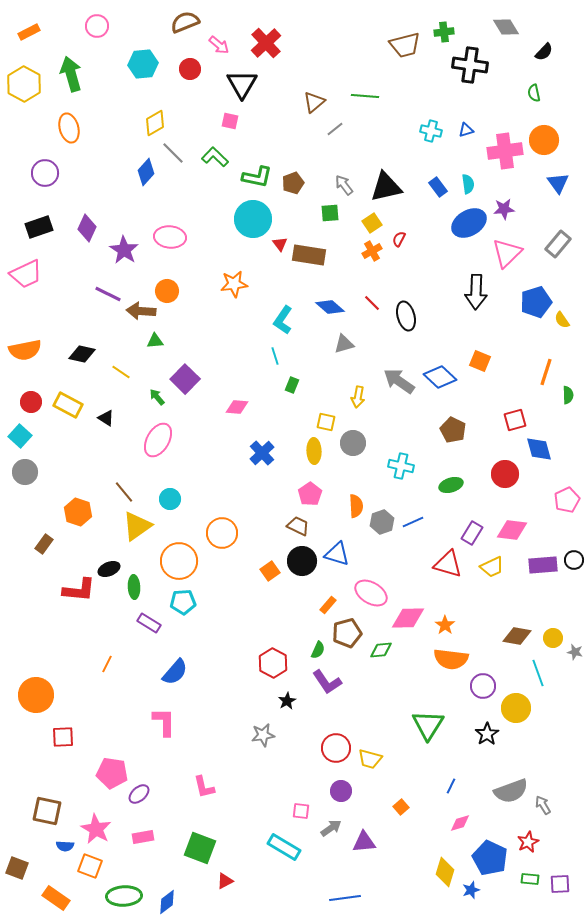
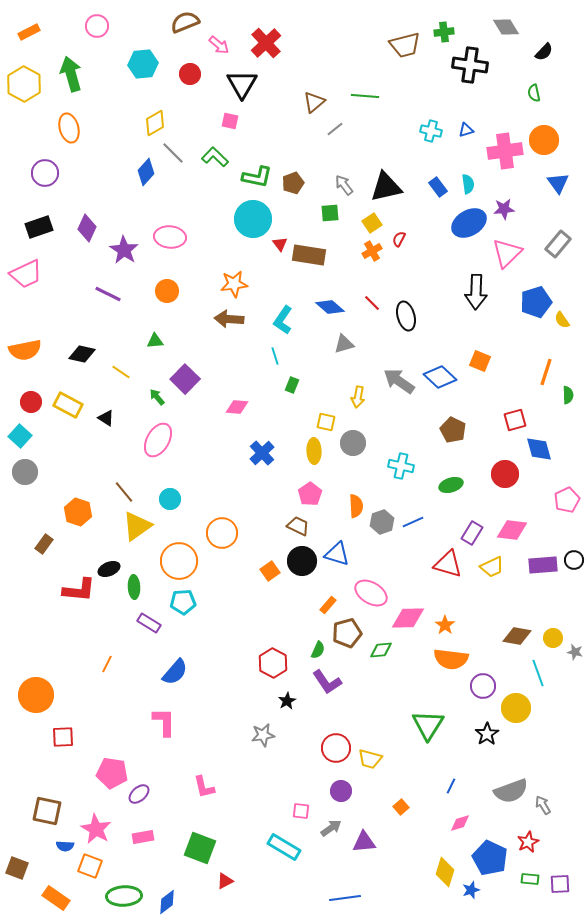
red circle at (190, 69): moved 5 px down
brown arrow at (141, 311): moved 88 px right, 8 px down
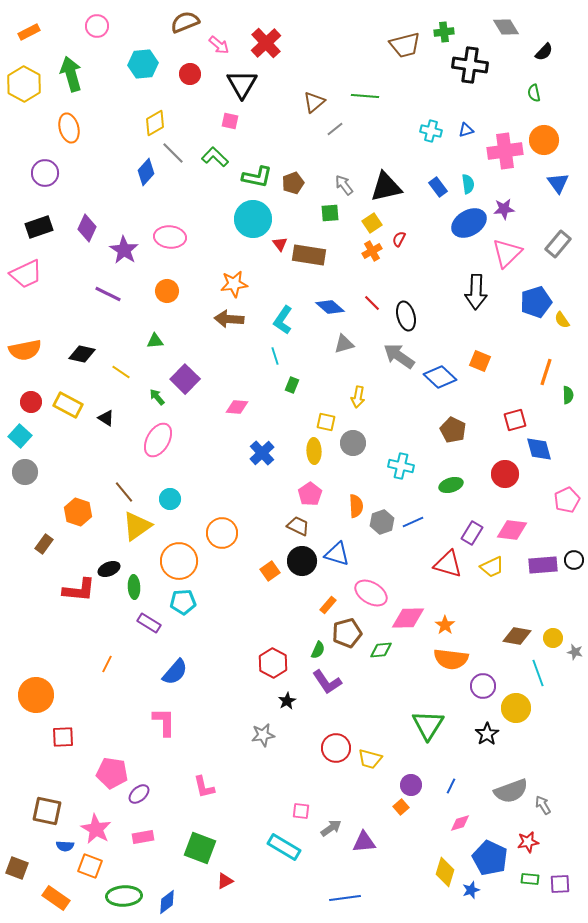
gray arrow at (399, 381): moved 25 px up
purple circle at (341, 791): moved 70 px right, 6 px up
red star at (528, 842): rotated 15 degrees clockwise
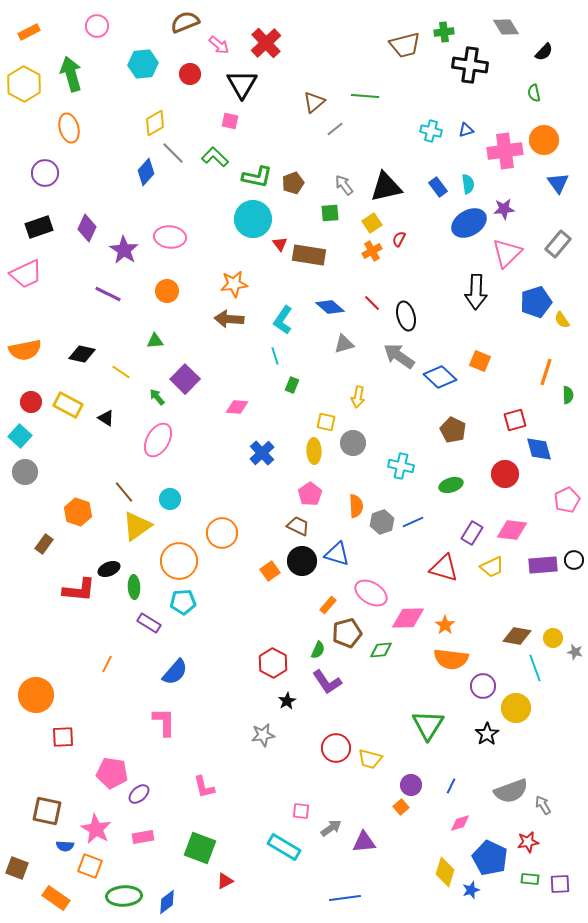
red triangle at (448, 564): moved 4 px left, 4 px down
cyan line at (538, 673): moved 3 px left, 5 px up
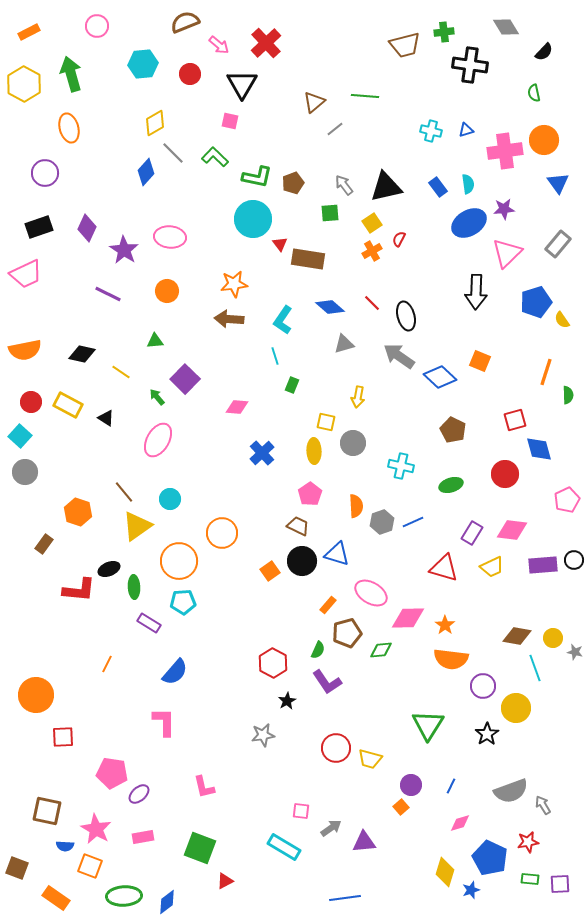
brown rectangle at (309, 255): moved 1 px left, 4 px down
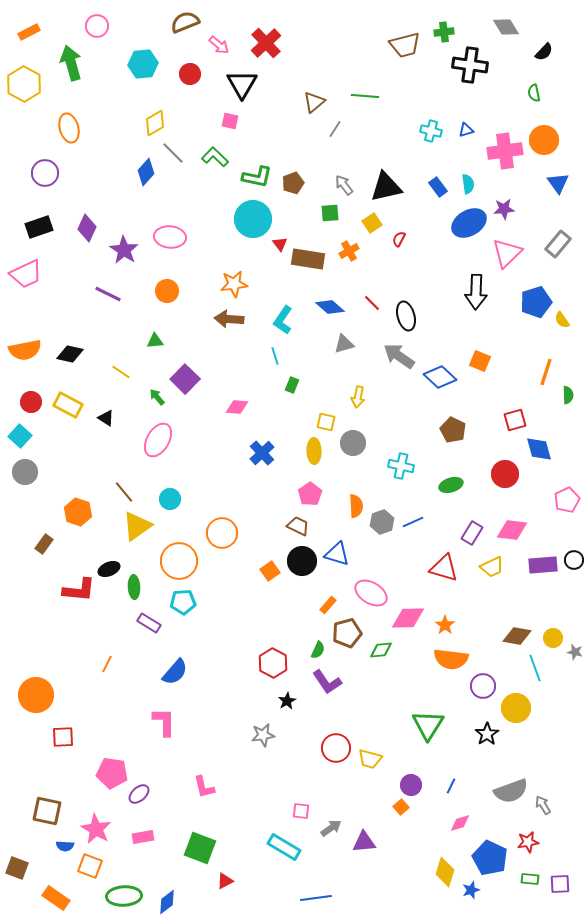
green arrow at (71, 74): moved 11 px up
gray line at (335, 129): rotated 18 degrees counterclockwise
orange cross at (372, 251): moved 23 px left
black diamond at (82, 354): moved 12 px left
blue line at (345, 898): moved 29 px left
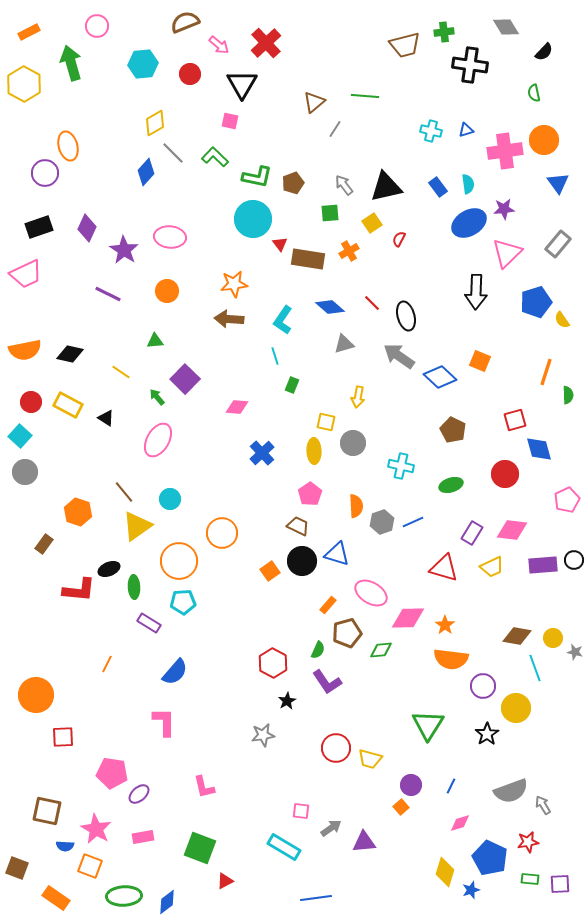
orange ellipse at (69, 128): moved 1 px left, 18 px down
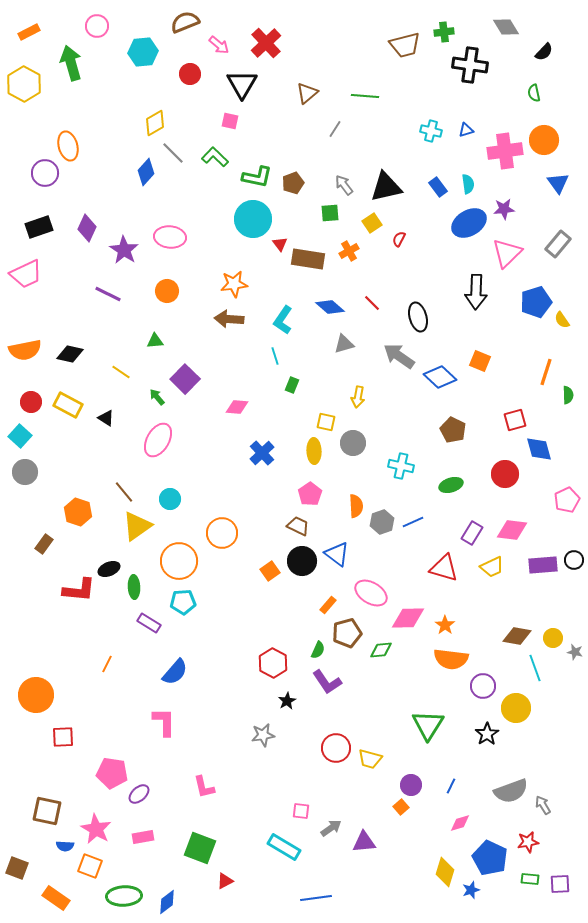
cyan hexagon at (143, 64): moved 12 px up
brown triangle at (314, 102): moved 7 px left, 9 px up
black ellipse at (406, 316): moved 12 px right, 1 px down
blue triangle at (337, 554): rotated 20 degrees clockwise
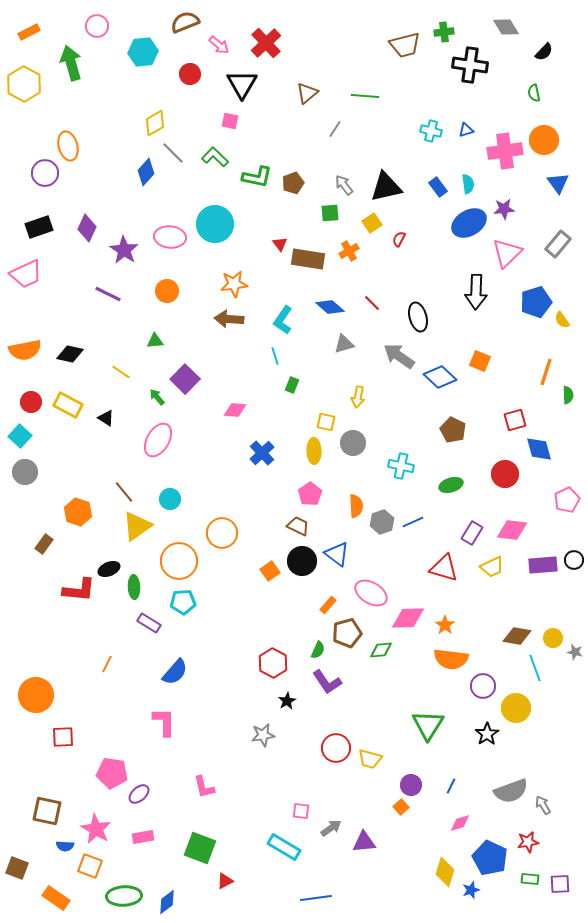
cyan circle at (253, 219): moved 38 px left, 5 px down
pink diamond at (237, 407): moved 2 px left, 3 px down
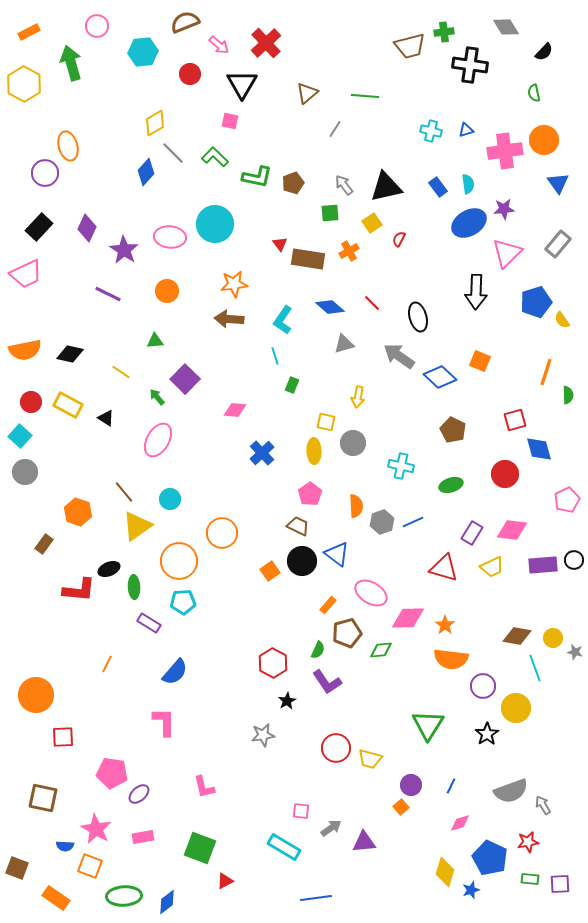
brown trapezoid at (405, 45): moved 5 px right, 1 px down
black rectangle at (39, 227): rotated 28 degrees counterclockwise
brown square at (47, 811): moved 4 px left, 13 px up
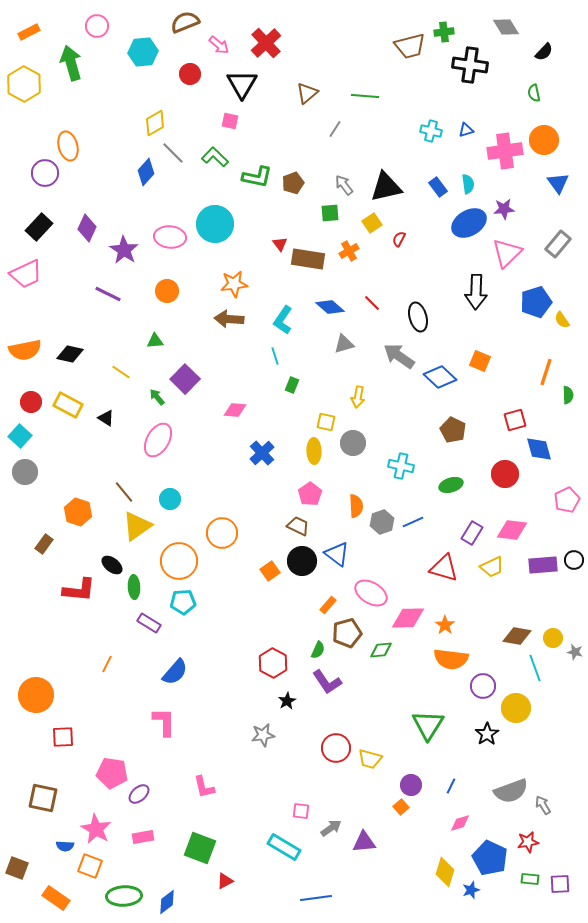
black ellipse at (109, 569): moved 3 px right, 4 px up; rotated 60 degrees clockwise
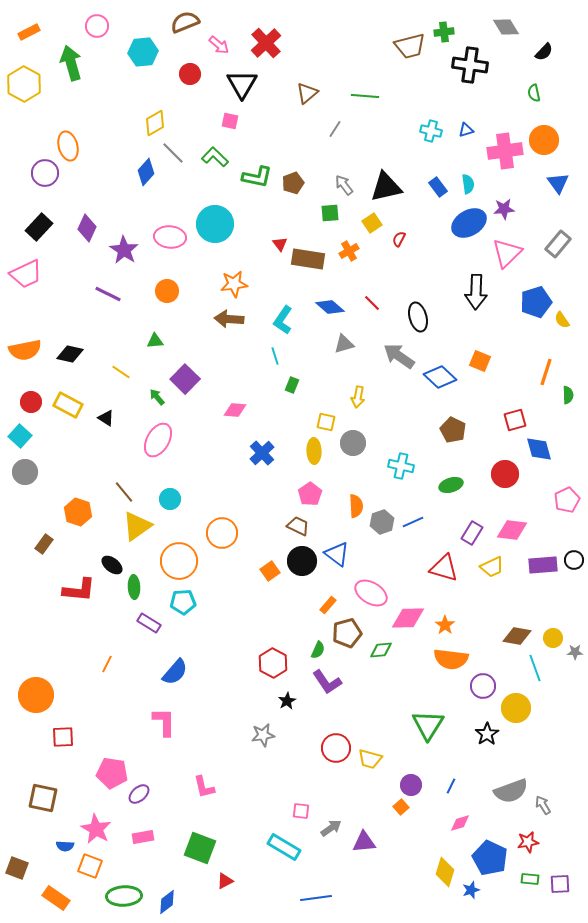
gray star at (575, 652): rotated 14 degrees counterclockwise
